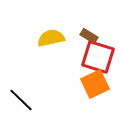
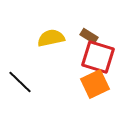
black line: moved 1 px left, 18 px up
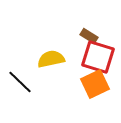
yellow semicircle: moved 21 px down
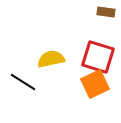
brown rectangle: moved 17 px right, 24 px up; rotated 24 degrees counterclockwise
black line: moved 3 px right; rotated 12 degrees counterclockwise
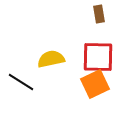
brown rectangle: moved 7 px left, 2 px down; rotated 72 degrees clockwise
red square: rotated 16 degrees counterclockwise
black line: moved 2 px left
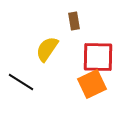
brown rectangle: moved 25 px left, 7 px down
yellow semicircle: moved 4 px left, 10 px up; rotated 44 degrees counterclockwise
orange square: moved 3 px left
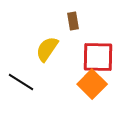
brown rectangle: moved 1 px left
orange square: rotated 20 degrees counterclockwise
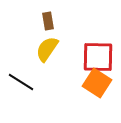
brown rectangle: moved 25 px left
orange square: moved 5 px right, 1 px up; rotated 12 degrees counterclockwise
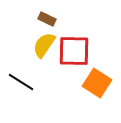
brown rectangle: moved 1 px left, 2 px up; rotated 54 degrees counterclockwise
yellow semicircle: moved 3 px left, 4 px up
red square: moved 24 px left, 6 px up
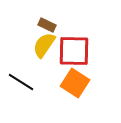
brown rectangle: moved 6 px down
orange square: moved 22 px left
